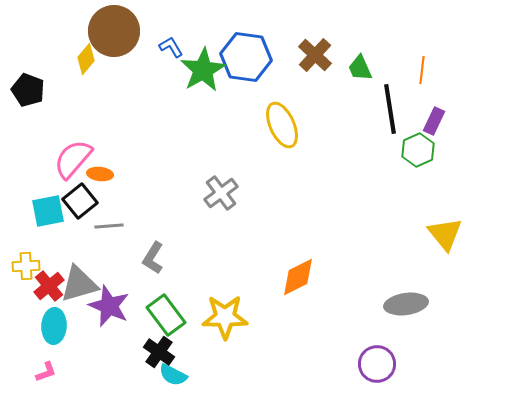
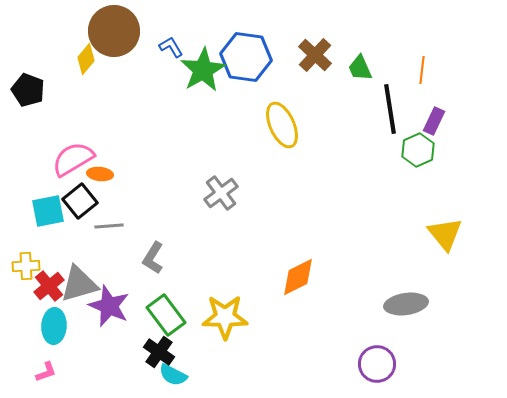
pink semicircle: rotated 18 degrees clockwise
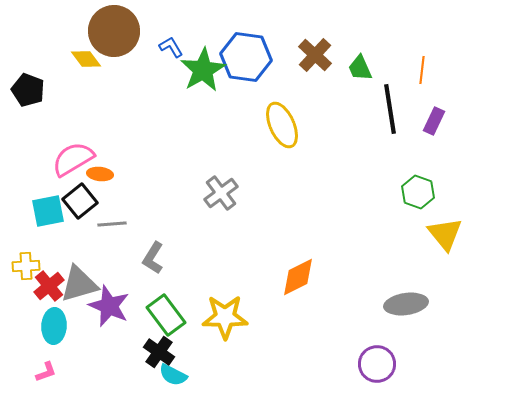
yellow diamond: rotated 76 degrees counterclockwise
green hexagon: moved 42 px down; rotated 16 degrees counterclockwise
gray line: moved 3 px right, 2 px up
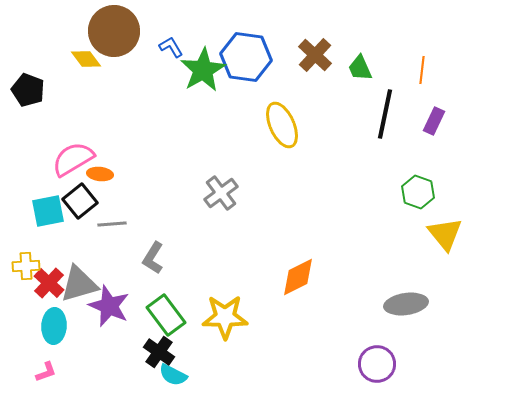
black line: moved 5 px left, 5 px down; rotated 21 degrees clockwise
red cross: moved 3 px up; rotated 8 degrees counterclockwise
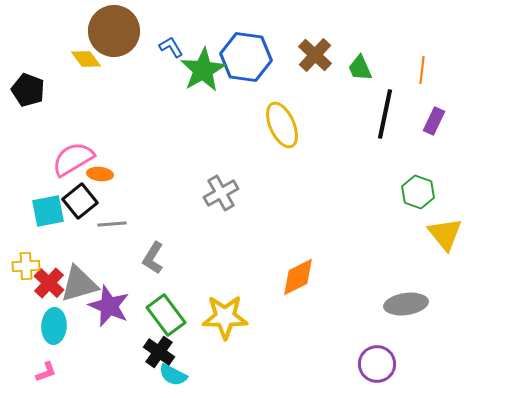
gray cross: rotated 8 degrees clockwise
